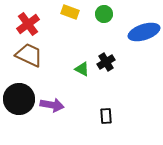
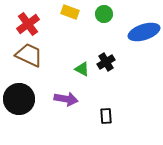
purple arrow: moved 14 px right, 6 px up
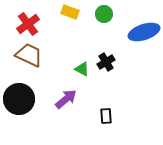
purple arrow: rotated 50 degrees counterclockwise
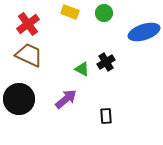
green circle: moved 1 px up
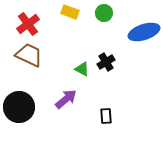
black circle: moved 8 px down
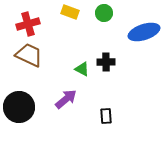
red cross: rotated 20 degrees clockwise
black cross: rotated 30 degrees clockwise
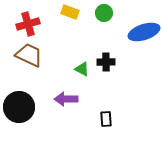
purple arrow: rotated 140 degrees counterclockwise
black rectangle: moved 3 px down
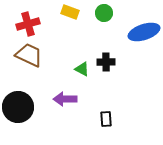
purple arrow: moved 1 px left
black circle: moved 1 px left
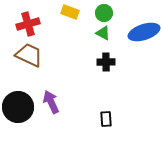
green triangle: moved 21 px right, 36 px up
purple arrow: moved 14 px left, 3 px down; rotated 65 degrees clockwise
